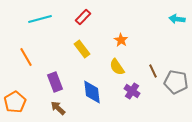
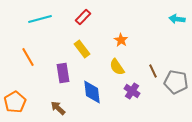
orange line: moved 2 px right
purple rectangle: moved 8 px right, 9 px up; rotated 12 degrees clockwise
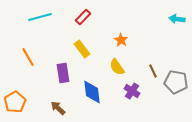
cyan line: moved 2 px up
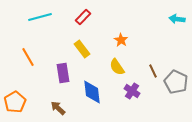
gray pentagon: rotated 15 degrees clockwise
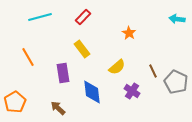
orange star: moved 8 px right, 7 px up
yellow semicircle: rotated 96 degrees counterclockwise
